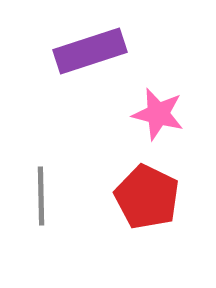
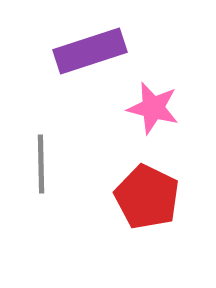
pink star: moved 5 px left, 6 px up
gray line: moved 32 px up
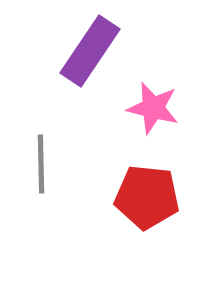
purple rectangle: rotated 38 degrees counterclockwise
red pentagon: rotated 20 degrees counterclockwise
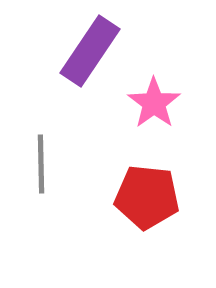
pink star: moved 1 px right, 5 px up; rotated 22 degrees clockwise
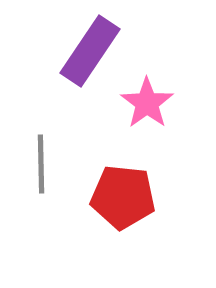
pink star: moved 7 px left
red pentagon: moved 24 px left
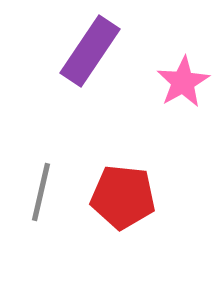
pink star: moved 36 px right, 21 px up; rotated 6 degrees clockwise
gray line: moved 28 px down; rotated 14 degrees clockwise
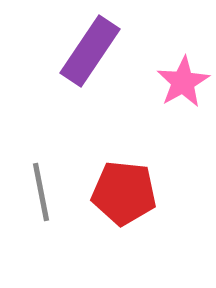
gray line: rotated 24 degrees counterclockwise
red pentagon: moved 1 px right, 4 px up
